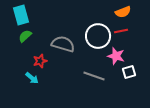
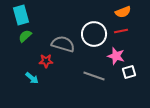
white circle: moved 4 px left, 2 px up
red star: moved 6 px right; rotated 16 degrees clockwise
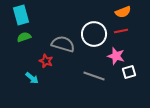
green semicircle: moved 1 px left, 1 px down; rotated 24 degrees clockwise
red star: rotated 24 degrees clockwise
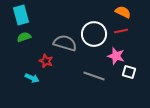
orange semicircle: rotated 133 degrees counterclockwise
gray semicircle: moved 2 px right, 1 px up
white square: rotated 32 degrees clockwise
cyan arrow: rotated 16 degrees counterclockwise
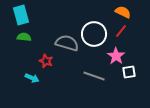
red line: rotated 40 degrees counterclockwise
green semicircle: rotated 24 degrees clockwise
gray semicircle: moved 2 px right
pink star: rotated 18 degrees clockwise
white square: rotated 24 degrees counterclockwise
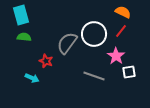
gray semicircle: rotated 70 degrees counterclockwise
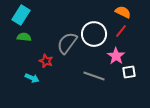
cyan rectangle: rotated 48 degrees clockwise
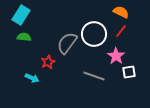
orange semicircle: moved 2 px left
red star: moved 2 px right, 1 px down; rotated 24 degrees clockwise
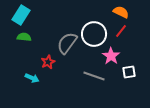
pink star: moved 5 px left
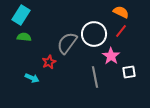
red star: moved 1 px right
gray line: moved 1 px right, 1 px down; rotated 60 degrees clockwise
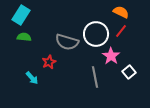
white circle: moved 2 px right
gray semicircle: moved 1 px up; rotated 110 degrees counterclockwise
white square: rotated 32 degrees counterclockwise
cyan arrow: rotated 24 degrees clockwise
